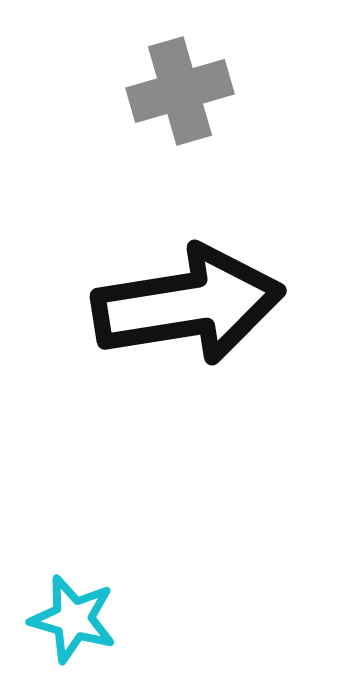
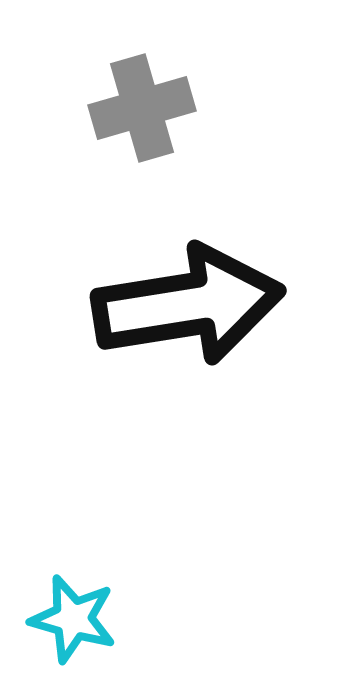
gray cross: moved 38 px left, 17 px down
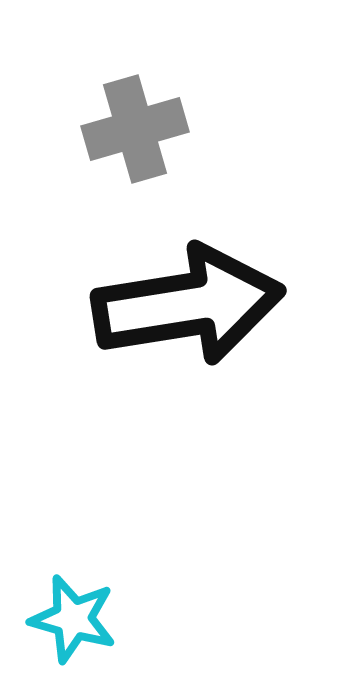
gray cross: moved 7 px left, 21 px down
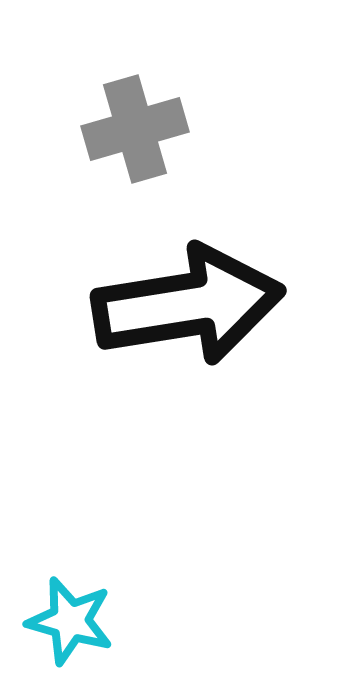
cyan star: moved 3 px left, 2 px down
